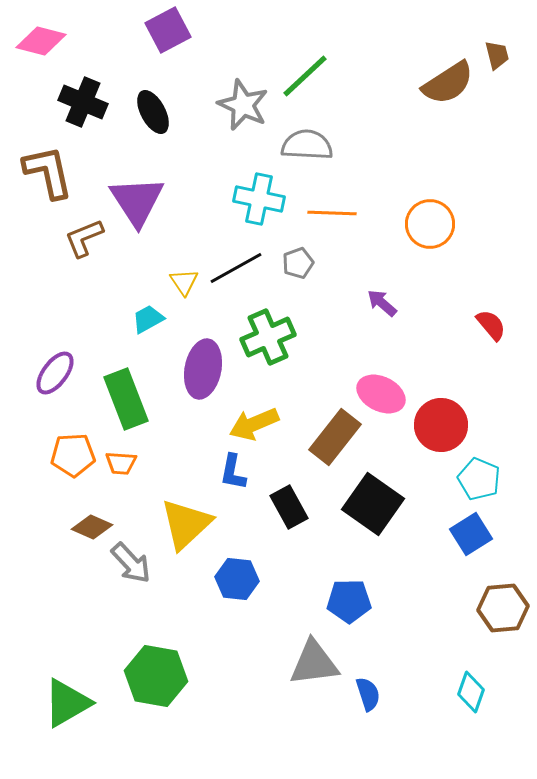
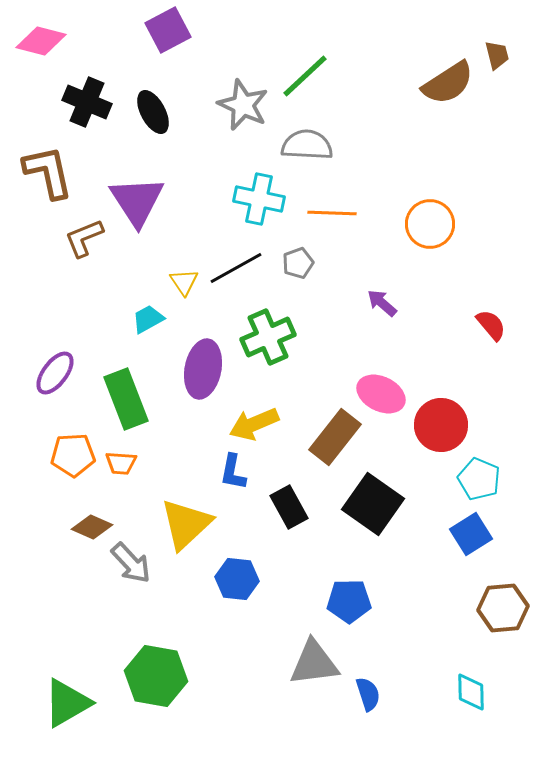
black cross at (83, 102): moved 4 px right
cyan diamond at (471, 692): rotated 21 degrees counterclockwise
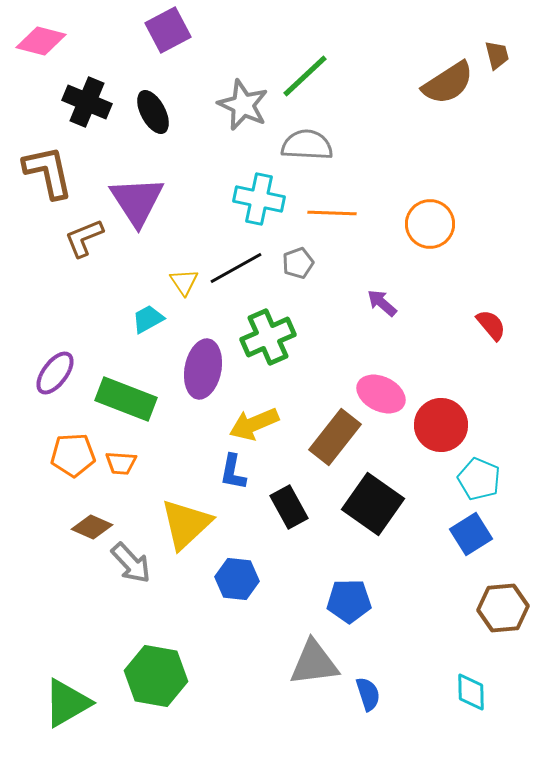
green rectangle at (126, 399): rotated 48 degrees counterclockwise
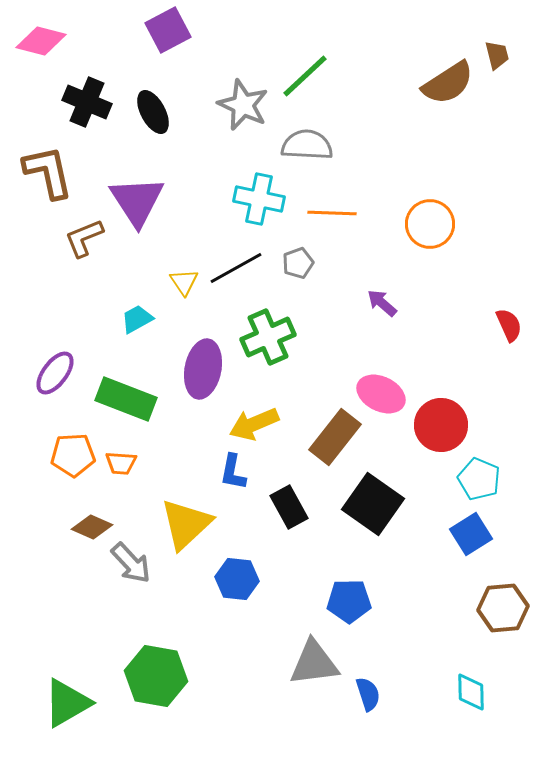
cyan trapezoid at (148, 319): moved 11 px left
red semicircle at (491, 325): moved 18 px right; rotated 16 degrees clockwise
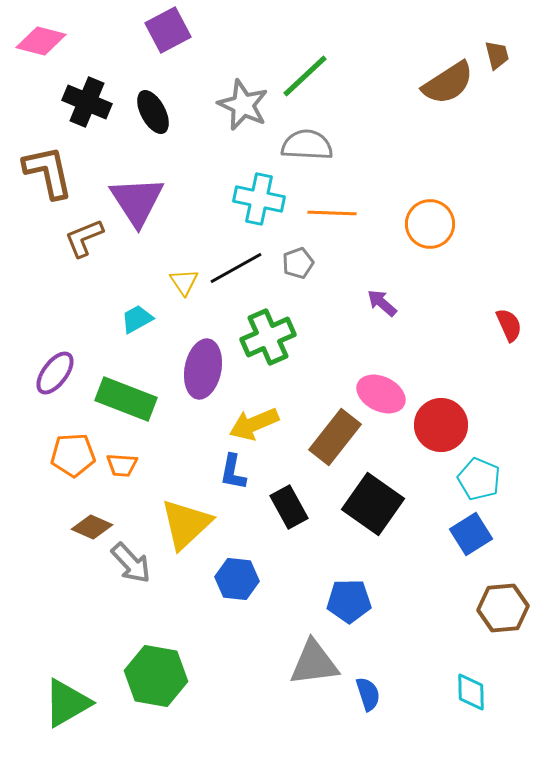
orange trapezoid at (121, 463): moved 1 px right, 2 px down
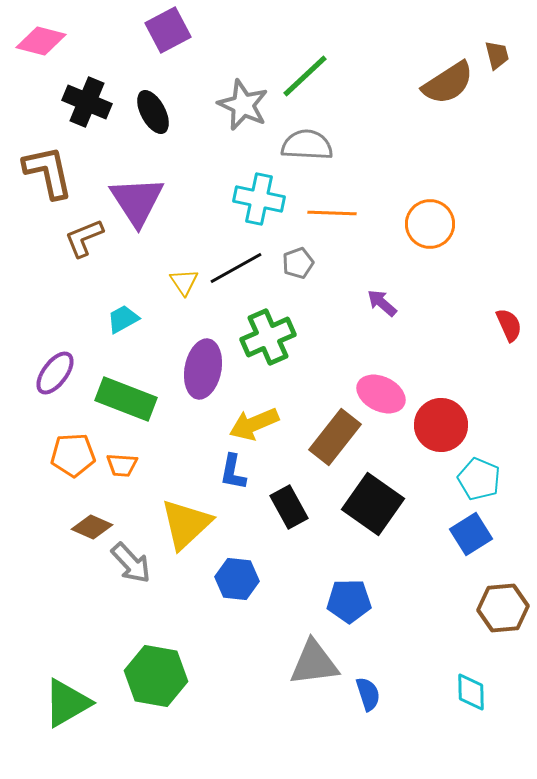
cyan trapezoid at (137, 319): moved 14 px left
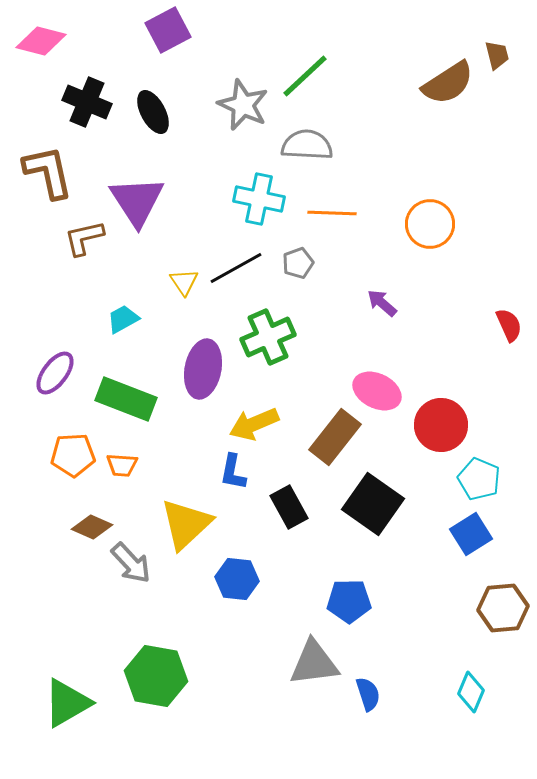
brown L-shape at (84, 238): rotated 9 degrees clockwise
pink ellipse at (381, 394): moved 4 px left, 3 px up
cyan diamond at (471, 692): rotated 24 degrees clockwise
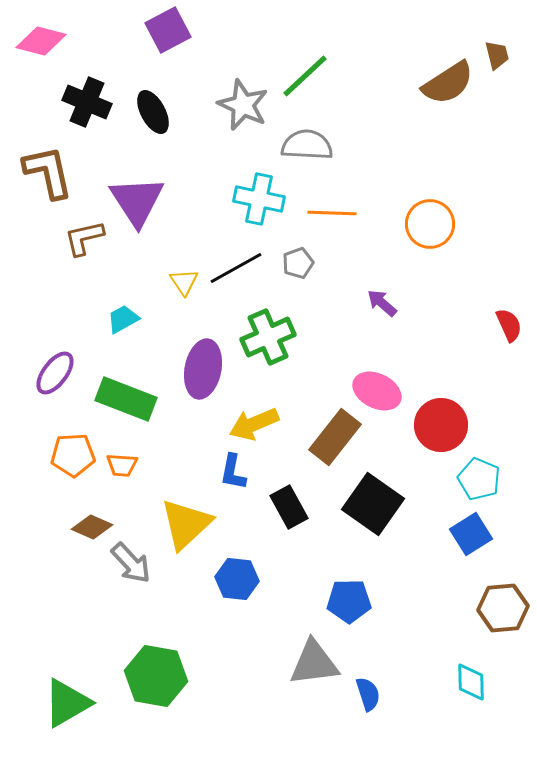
cyan diamond at (471, 692): moved 10 px up; rotated 24 degrees counterclockwise
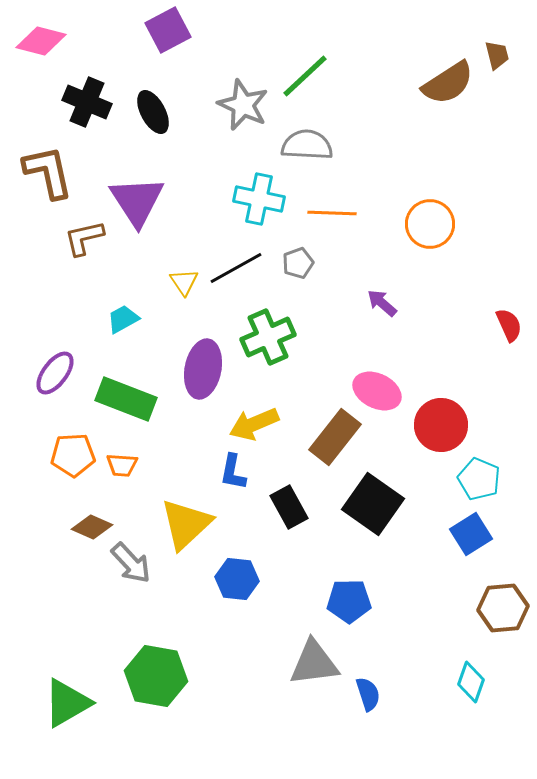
cyan diamond at (471, 682): rotated 21 degrees clockwise
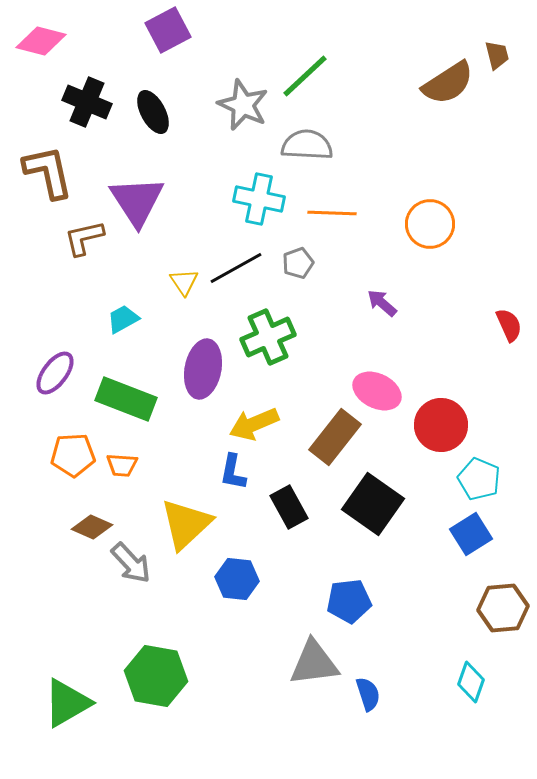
blue pentagon at (349, 601): rotated 6 degrees counterclockwise
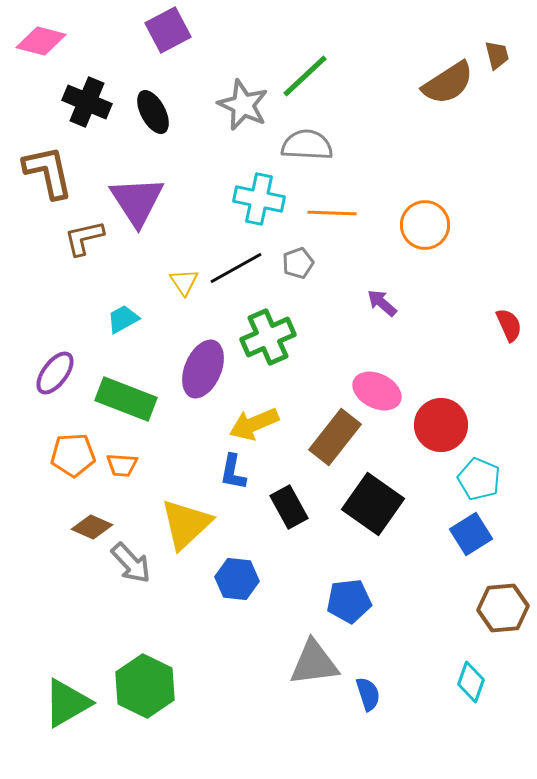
orange circle at (430, 224): moved 5 px left, 1 px down
purple ellipse at (203, 369): rotated 12 degrees clockwise
green hexagon at (156, 676): moved 11 px left, 10 px down; rotated 16 degrees clockwise
